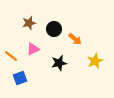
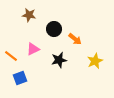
brown star: moved 8 px up; rotated 24 degrees clockwise
black star: moved 3 px up
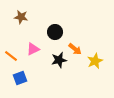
brown star: moved 8 px left, 2 px down
black circle: moved 1 px right, 3 px down
orange arrow: moved 10 px down
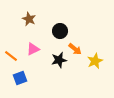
brown star: moved 8 px right, 2 px down; rotated 16 degrees clockwise
black circle: moved 5 px right, 1 px up
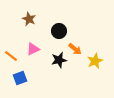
black circle: moved 1 px left
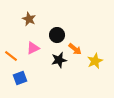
black circle: moved 2 px left, 4 px down
pink triangle: moved 1 px up
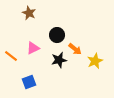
brown star: moved 6 px up
blue square: moved 9 px right, 4 px down
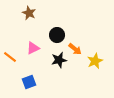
orange line: moved 1 px left, 1 px down
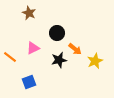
black circle: moved 2 px up
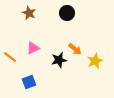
black circle: moved 10 px right, 20 px up
